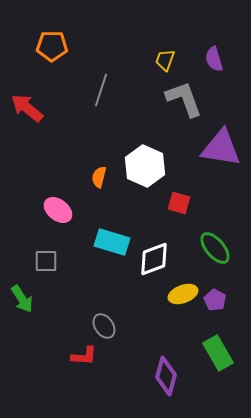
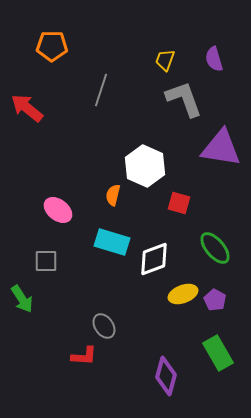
orange semicircle: moved 14 px right, 18 px down
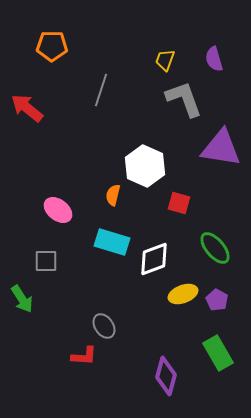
purple pentagon: moved 2 px right
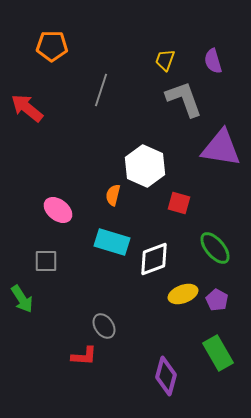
purple semicircle: moved 1 px left, 2 px down
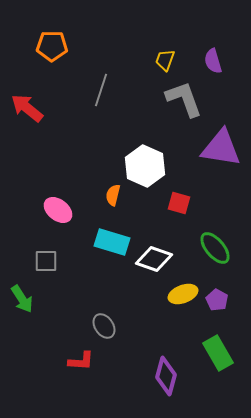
white diamond: rotated 39 degrees clockwise
red L-shape: moved 3 px left, 5 px down
